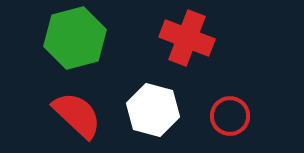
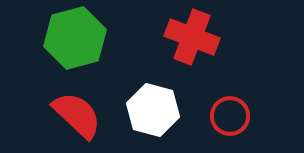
red cross: moved 5 px right, 1 px up
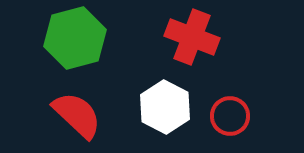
white hexagon: moved 12 px right, 3 px up; rotated 12 degrees clockwise
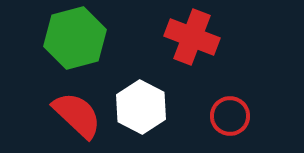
white hexagon: moved 24 px left
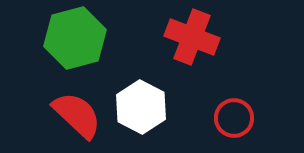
red circle: moved 4 px right, 2 px down
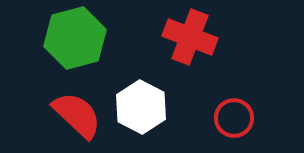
red cross: moved 2 px left
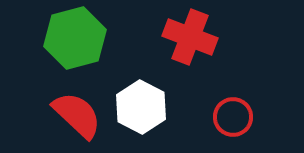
red circle: moved 1 px left, 1 px up
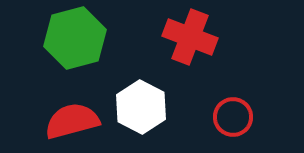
red semicircle: moved 5 px left, 6 px down; rotated 58 degrees counterclockwise
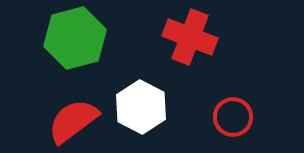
red semicircle: moved 1 px right; rotated 22 degrees counterclockwise
